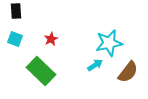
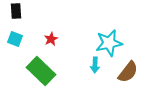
cyan arrow: rotated 126 degrees clockwise
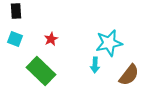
brown semicircle: moved 1 px right, 3 px down
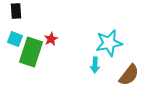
green rectangle: moved 10 px left, 19 px up; rotated 64 degrees clockwise
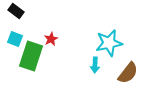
black rectangle: rotated 49 degrees counterclockwise
green rectangle: moved 4 px down
brown semicircle: moved 1 px left, 2 px up
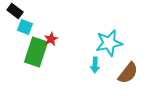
black rectangle: moved 1 px left
cyan square: moved 10 px right, 12 px up
green rectangle: moved 5 px right, 4 px up
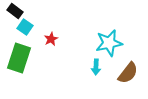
cyan square: rotated 14 degrees clockwise
green rectangle: moved 17 px left, 6 px down
cyan arrow: moved 1 px right, 2 px down
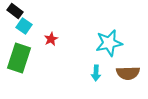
cyan square: moved 1 px left, 1 px up
cyan arrow: moved 6 px down
brown semicircle: rotated 50 degrees clockwise
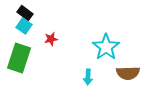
black rectangle: moved 10 px right, 2 px down
red star: rotated 16 degrees clockwise
cyan star: moved 3 px left, 4 px down; rotated 24 degrees counterclockwise
cyan arrow: moved 8 px left, 4 px down
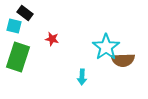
cyan square: moved 10 px left; rotated 21 degrees counterclockwise
red star: moved 1 px right; rotated 24 degrees clockwise
green rectangle: moved 1 px left, 1 px up
brown semicircle: moved 5 px left, 13 px up
cyan arrow: moved 6 px left
